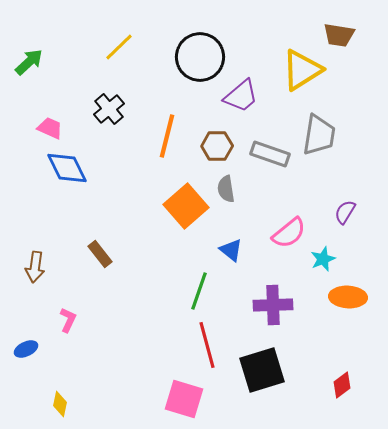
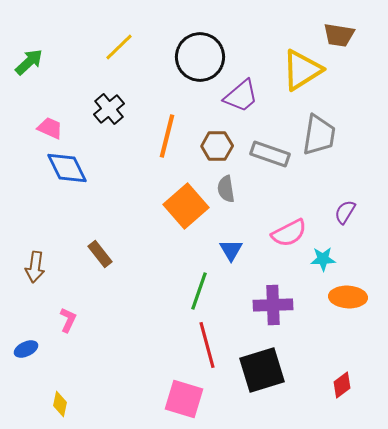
pink semicircle: rotated 12 degrees clockwise
blue triangle: rotated 20 degrees clockwise
cyan star: rotated 20 degrees clockwise
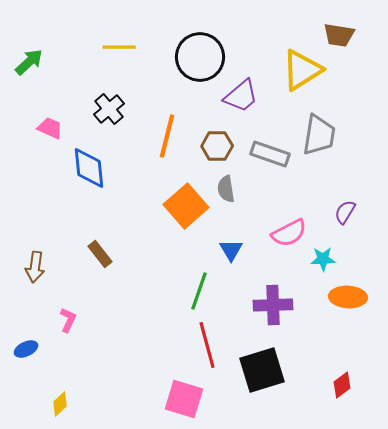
yellow line: rotated 44 degrees clockwise
blue diamond: moved 22 px right; rotated 21 degrees clockwise
yellow diamond: rotated 35 degrees clockwise
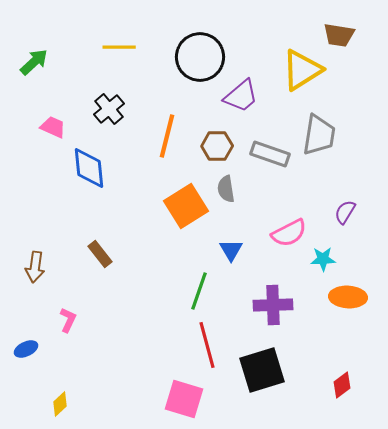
green arrow: moved 5 px right
pink trapezoid: moved 3 px right, 1 px up
orange square: rotated 9 degrees clockwise
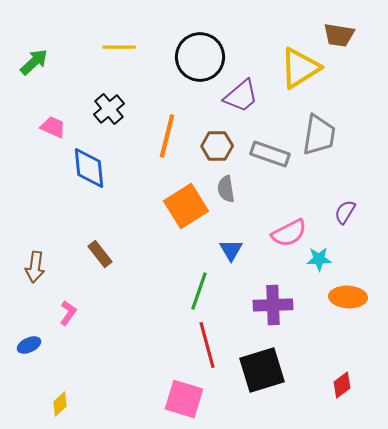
yellow triangle: moved 2 px left, 2 px up
cyan star: moved 4 px left
pink L-shape: moved 7 px up; rotated 10 degrees clockwise
blue ellipse: moved 3 px right, 4 px up
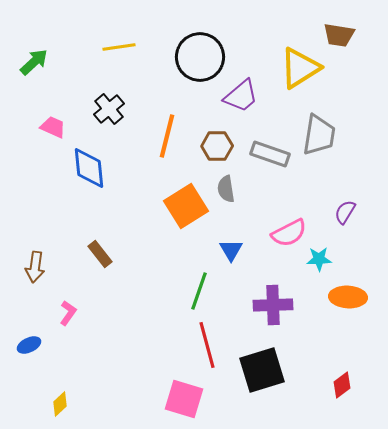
yellow line: rotated 8 degrees counterclockwise
